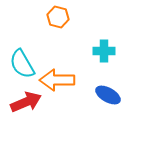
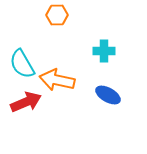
orange hexagon: moved 1 px left, 2 px up; rotated 15 degrees counterclockwise
orange arrow: rotated 12 degrees clockwise
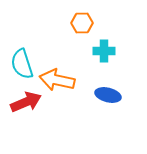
orange hexagon: moved 25 px right, 8 px down
cyan semicircle: rotated 12 degrees clockwise
blue ellipse: rotated 15 degrees counterclockwise
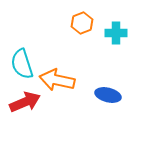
orange hexagon: rotated 20 degrees counterclockwise
cyan cross: moved 12 px right, 18 px up
red arrow: moved 1 px left
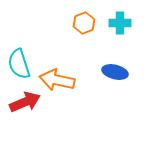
orange hexagon: moved 2 px right
cyan cross: moved 4 px right, 10 px up
cyan semicircle: moved 3 px left
blue ellipse: moved 7 px right, 23 px up
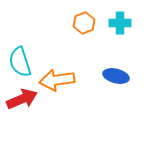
cyan semicircle: moved 1 px right, 2 px up
blue ellipse: moved 1 px right, 4 px down
orange arrow: rotated 20 degrees counterclockwise
red arrow: moved 3 px left, 3 px up
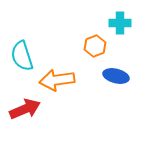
orange hexagon: moved 11 px right, 23 px down
cyan semicircle: moved 2 px right, 6 px up
red arrow: moved 3 px right, 10 px down
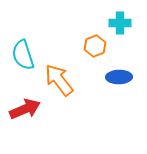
cyan semicircle: moved 1 px right, 1 px up
blue ellipse: moved 3 px right, 1 px down; rotated 15 degrees counterclockwise
orange arrow: moved 2 px right; rotated 60 degrees clockwise
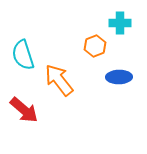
red arrow: moved 1 px left, 1 px down; rotated 64 degrees clockwise
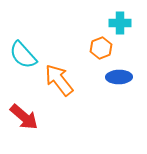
orange hexagon: moved 6 px right, 2 px down
cyan semicircle: rotated 24 degrees counterclockwise
red arrow: moved 7 px down
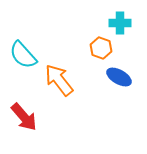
orange hexagon: rotated 20 degrees counterclockwise
blue ellipse: rotated 30 degrees clockwise
red arrow: rotated 8 degrees clockwise
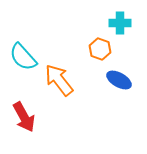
orange hexagon: moved 1 px left, 1 px down
cyan semicircle: moved 2 px down
blue ellipse: moved 3 px down
red arrow: rotated 12 degrees clockwise
